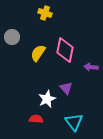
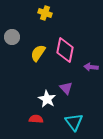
white star: rotated 18 degrees counterclockwise
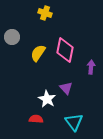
purple arrow: rotated 88 degrees clockwise
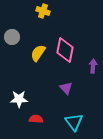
yellow cross: moved 2 px left, 2 px up
purple arrow: moved 2 px right, 1 px up
white star: moved 28 px left; rotated 30 degrees counterclockwise
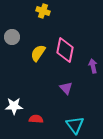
purple arrow: rotated 16 degrees counterclockwise
white star: moved 5 px left, 7 px down
cyan triangle: moved 1 px right, 3 px down
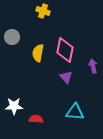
yellow semicircle: rotated 24 degrees counterclockwise
purple triangle: moved 11 px up
cyan triangle: moved 13 px up; rotated 48 degrees counterclockwise
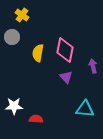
yellow cross: moved 21 px left, 4 px down; rotated 16 degrees clockwise
cyan triangle: moved 10 px right, 3 px up
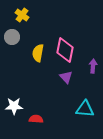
purple arrow: rotated 16 degrees clockwise
